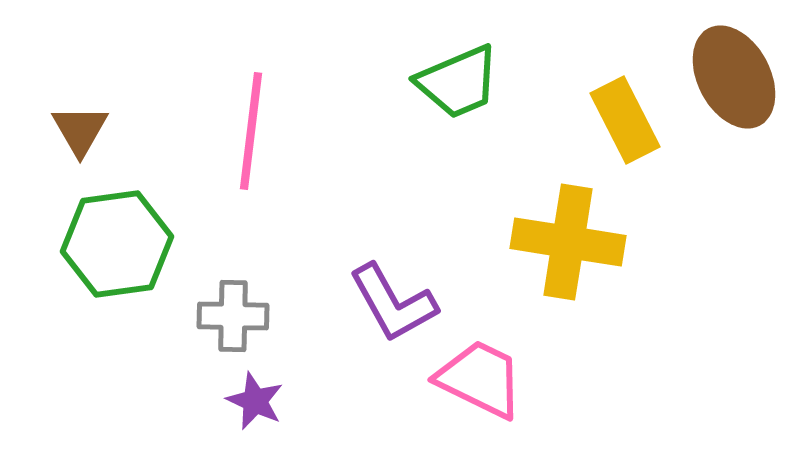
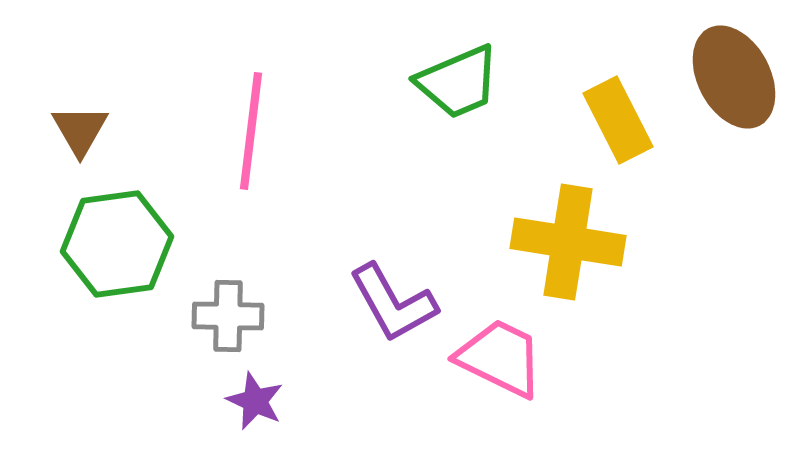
yellow rectangle: moved 7 px left
gray cross: moved 5 px left
pink trapezoid: moved 20 px right, 21 px up
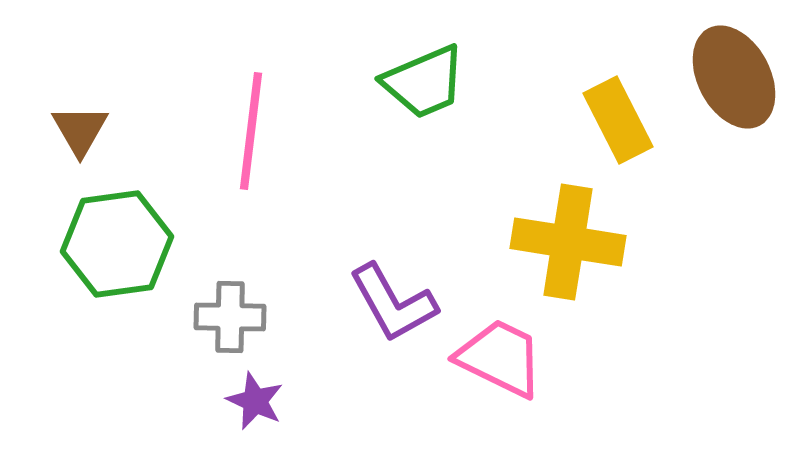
green trapezoid: moved 34 px left
gray cross: moved 2 px right, 1 px down
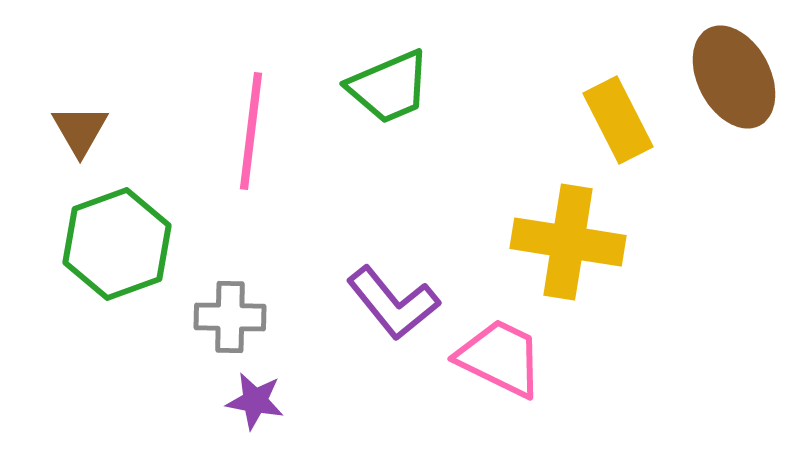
green trapezoid: moved 35 px left, 5 px down
green hexagon: rotated 12 degrees counterclockwise
purple L-shape: rotated 10 degrees counterclockwise
purple star: rotated 14 degrees counterclockwise
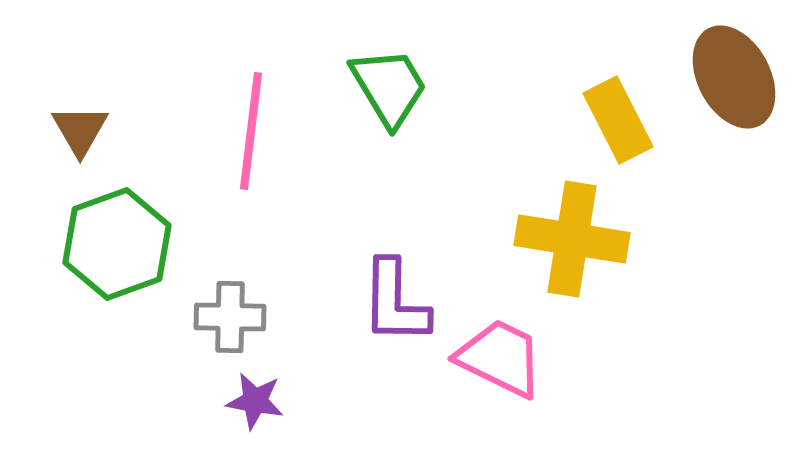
green trapezoid: rotated 98 degrees counterclockwise
yellow cross: moved 4 px right, 3 px up
purple L-shape: moved 2 px right, 1 px up; rotated 40 degrees clockwise
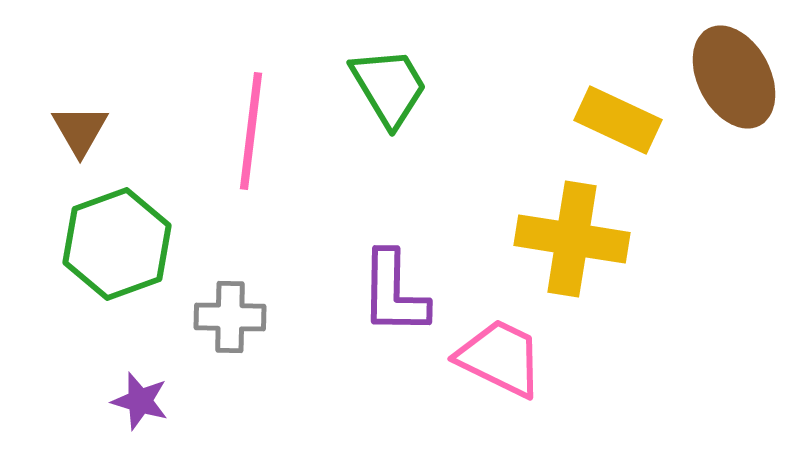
yellow rectangle: rotated 38 degrees counterclockwise
purple L-shape: moved 1 px left, 9 px up
purple star: moved 115 px left; rotated 6 degrees clockwise
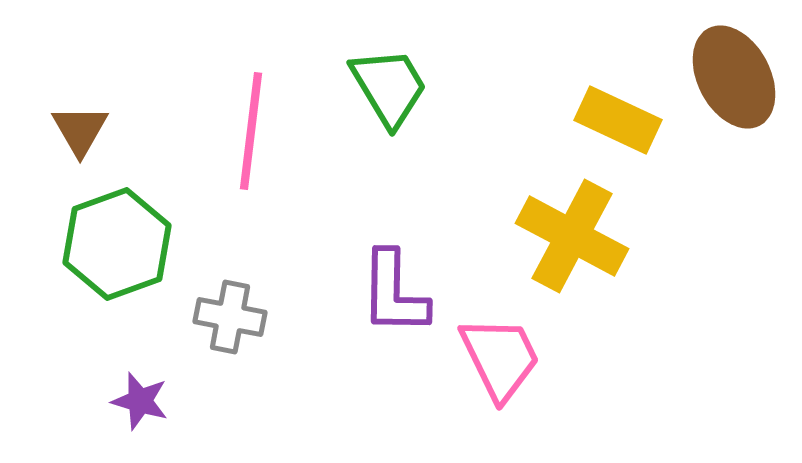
yellow cross: moved 3 px up; rotated 19 degrees clockwise
gray cross: rotated 10 degrees clockwise
pink trapezoid: rotated 38 degrees clockwise
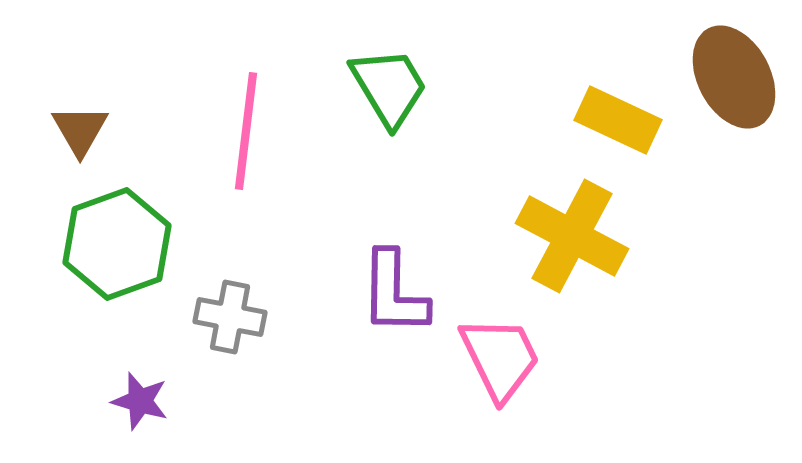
pink line: moved 5 px left
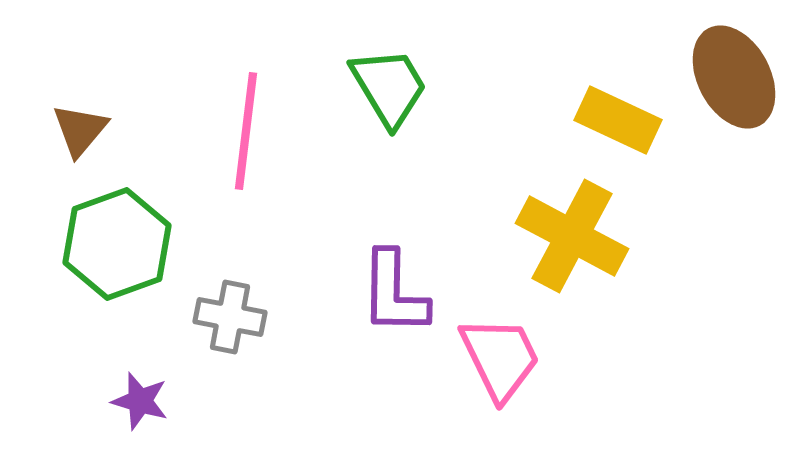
brown triangle: rotated 10 degrees clockwise
